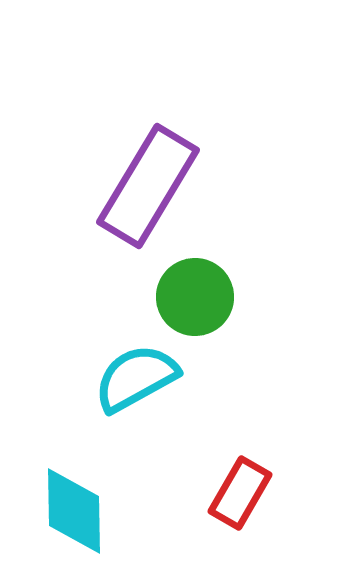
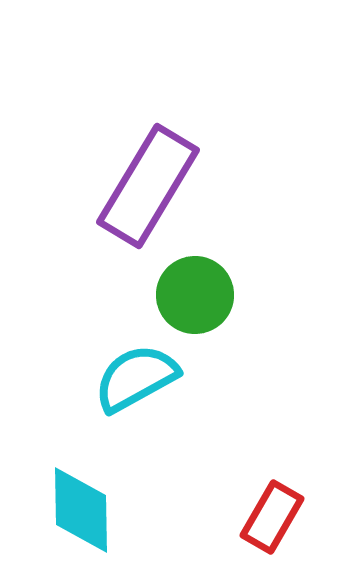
green circle: moved 2 px up
red rectangle: moved 32 px right, 24 px down
cyan diamond: moved 7 px right, 1 px up
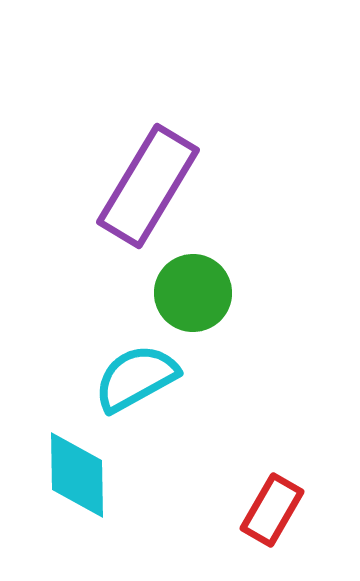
green circle: moved 2 px left, 2 px up
cyan diamond: moved 4 px left, 35 px up
red rectangle: moved 7 px up
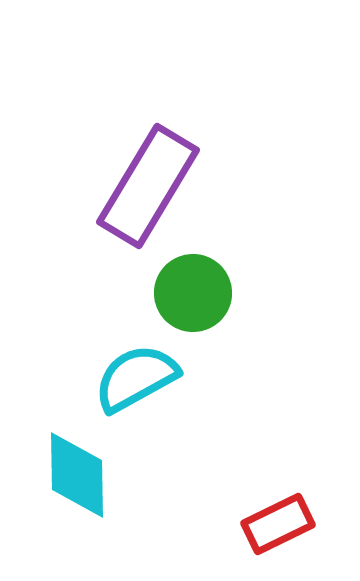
red rectangle: moved 6 px right, 14 px down; rotated 34 degrees clockwise
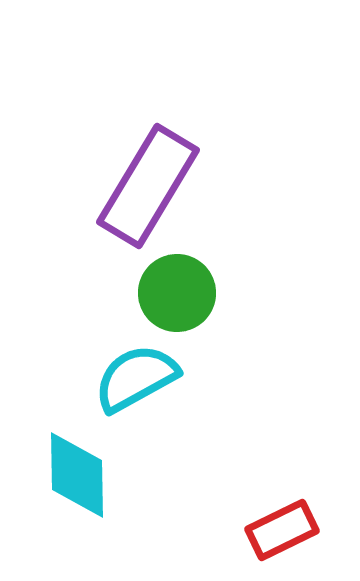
green circle: moved 16 px left
red rectangle: moved 4 px right, 6 px down
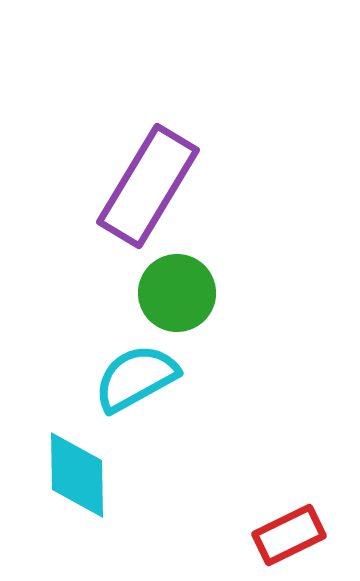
red rectangle: moved 7 px right, 5 px down
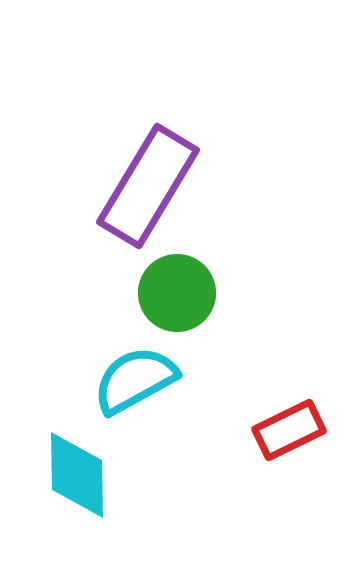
cyan semicircle: moved 1 px left, 2 px down
red rectangle: moved 105 px up
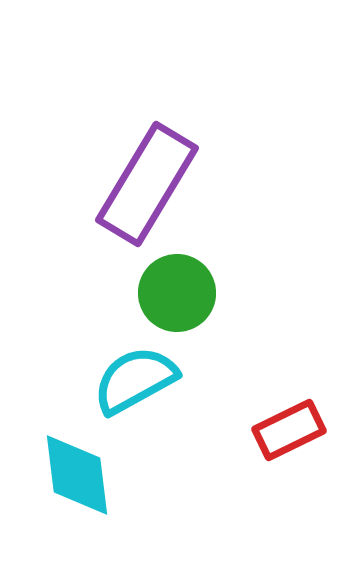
purple rectangle: moved 1 px left, 2 px up
cyan diamond: rotated 6 degrees counterclockwise
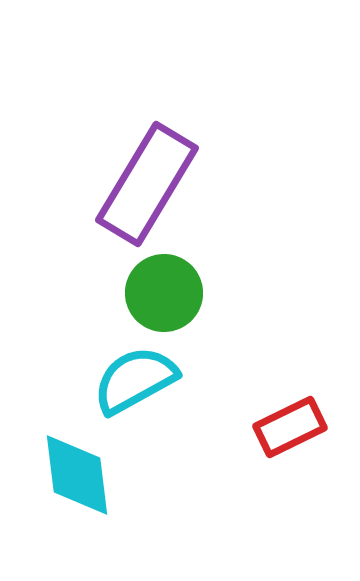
green circle: moved 13 px left
red rectangle: moved 1 px right, 3 px up
